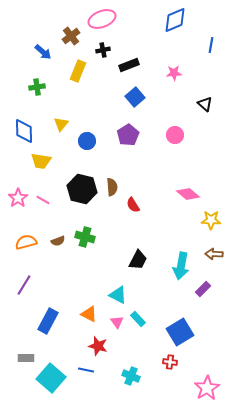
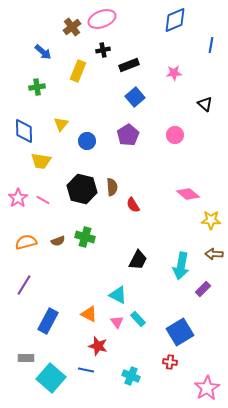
brown cross at (71, 36): moved 1 px right, 9 px up
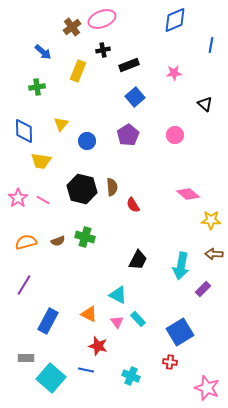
pink star at (207, 388): rotated 20 degrees counterclockwise
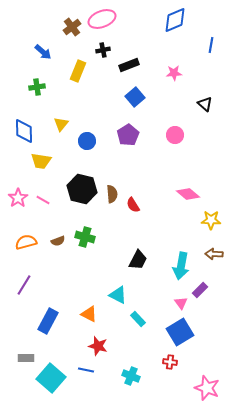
brown semicircle at (112, 187): moved 7 px down
purple rectangle at (203, 289): moved 3 px left, 1 px down
pink triangle at (117, 322): moved 64 px right, 19 px up
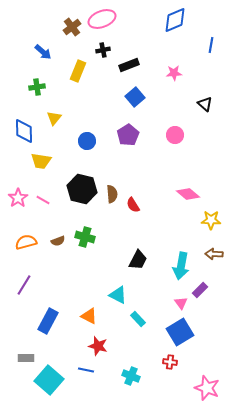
yellow triangle at (61, 124): moved 7 px left, 6 px up
orange triangle at (89, 314): moved 2 px down
cyan square at (51, 378): moved 2 px left, 2 px down
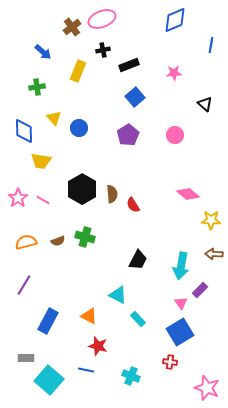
yellow triangle at (54, 118): rotated 21 degrees counterclockwise
blue circle at (87, 141): moved 8 px left, 13 px up
black hexagon at (82, 189): rotated 16 degrees clockwise
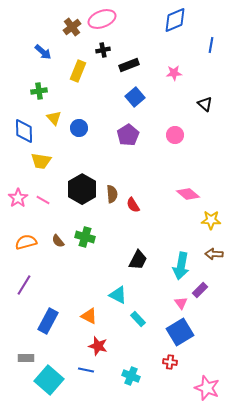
green cross at (37, 87): moved 2 px right, 4 px down
brown semicircle at (58, 241): rotated 72 degrees clockwise
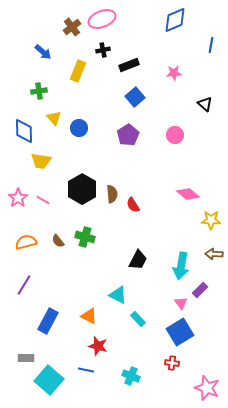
red cross at (170, 362): moved 2 px right, 1 px down
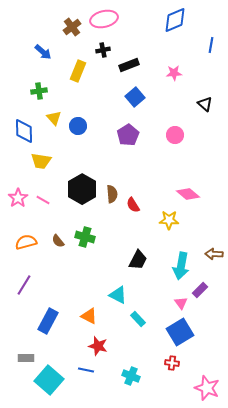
pink ellipse at (102, 19): moved 2 px right; rotated 8 degrees clockwise
blue circle at (79, 128): moved 1 px left, 2 px up
yellow star at (211, 220): moved 42 px left
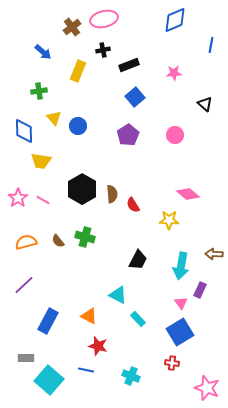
purple line at (24, 285): rotated 15 degrees clockwise
purple rectangle at (200, 290): rotated 21 degrees counterclockwise
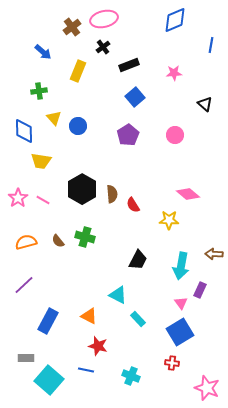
black cross at (103, 50): moved 3 px up; rotated 24 degrees counterclockwise
